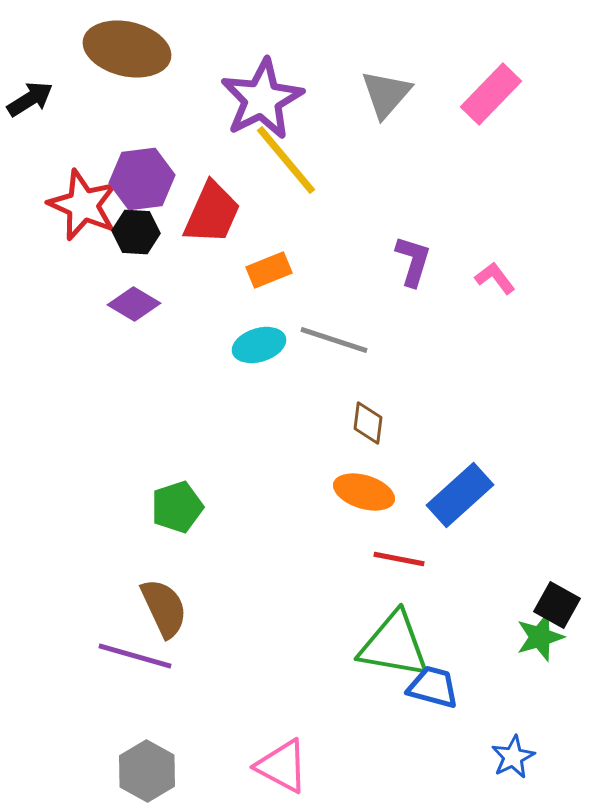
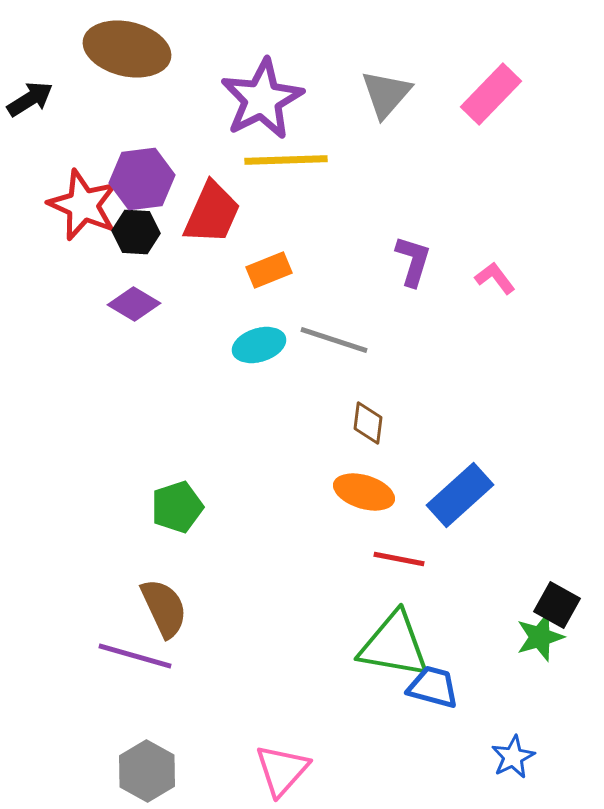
yellow line: rotated 52 degrees counterclockwise
pink triangle: moved 4 px down; rotated 44 degrees clockwise
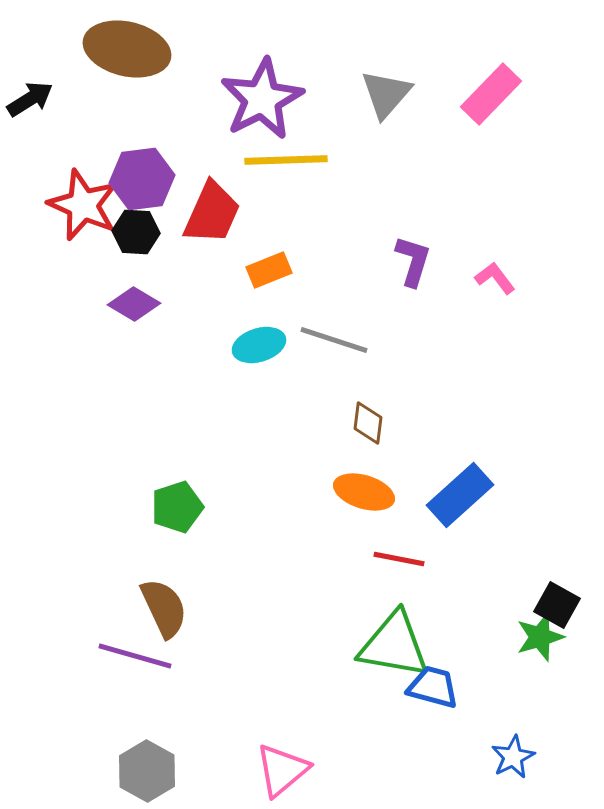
pink triangle: rotated 8 degrees clockwise
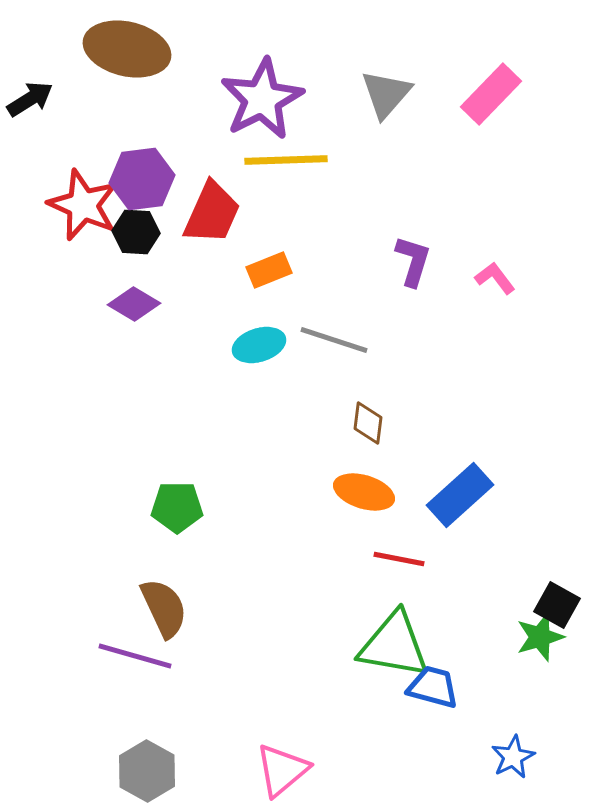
green pentagon: rotated 18 degrees clockwise
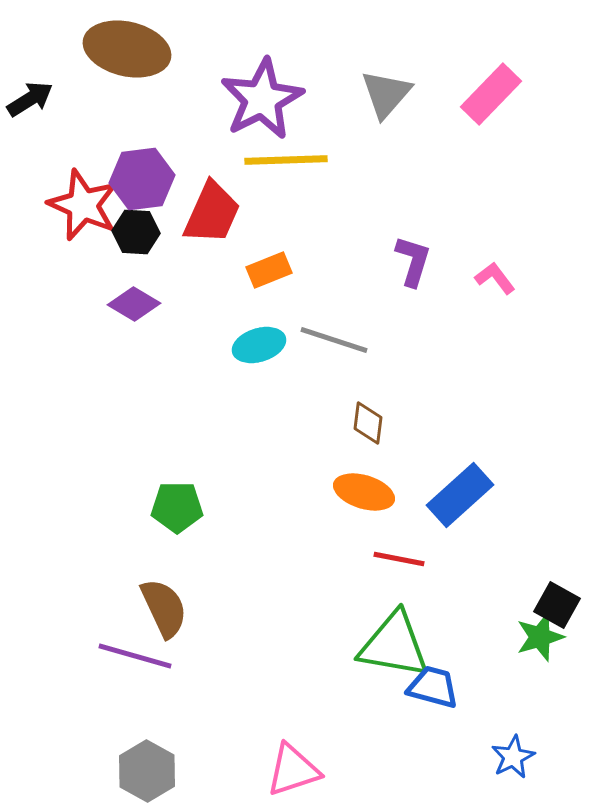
pink triangle: moved 11 px right; rotated 22 degrees clockwise
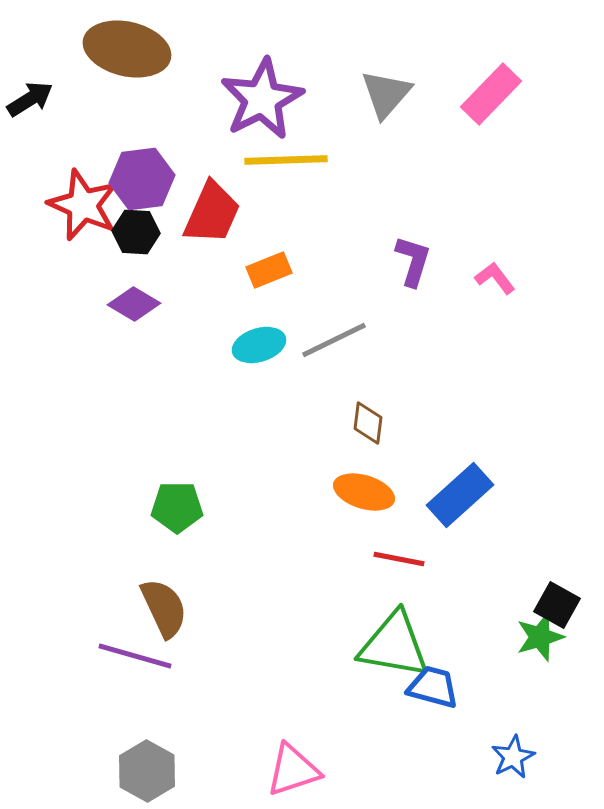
gray line: rotated 44 degrees counterclockwise
